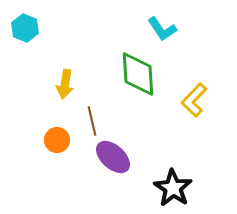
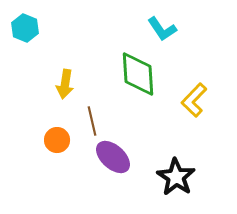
black star: moved 3 px right, 11 px up
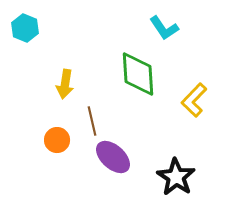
cyan L-shape: moved 2 px right, 1 px up
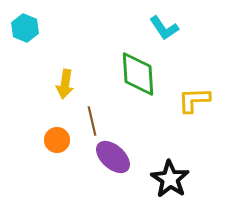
yellow L-shape: rotated 44 degrees clockwise
black star: moved 6 px left, 2 px down
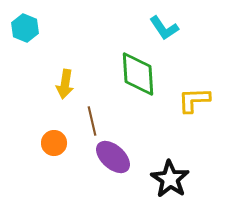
orange circle: moved 3 px left, 3 px down
